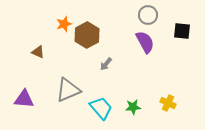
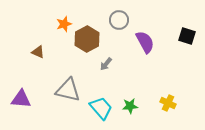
gray circle: moved 29 px left, 5 px down
black square: moved 5 px right, 5 px down; rotated 12 degrees clockwise
brown hexagon: moved 4 px down
gray triangle: rotated 36 degrees clockwise
purple triangle: moved 3 px left
green star: moved 3 px left, 1 px up
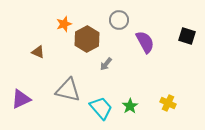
purple triangle: rotated 30 degrees counterclockwise
green star: rotated 28 degrees counterclockwise
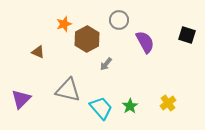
black square: moved 1 px up
purple triangle: rotated 20 degrees counterclockwise
yellow cross: rotated 28 degrees clockwise
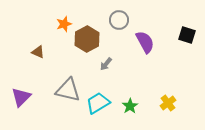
purple triangle: moved 2 px up
cyan trapezoid: moved 3 px left, 5 px up; rotated 80 degrees counterclockwise
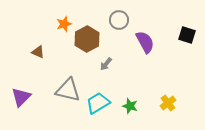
green star: rotated 21 degrees counterclockwise
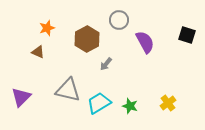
orange star: moved 17 px left, 4 px down
cyan trapezoid: moved 1 px right
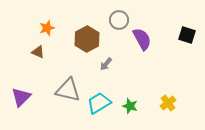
purple semicircle: moved 3 px left, 3 px up
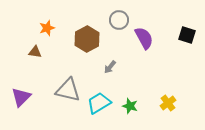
purple semicircle: moved 2 px right, 1 px up
brown triangle: moved 3 px left; rotated 16 degrees counterclockwise
gray arrow: moved 4 px right, 3 px down
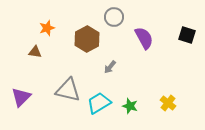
gray circle: moved 5 px left, 3 px up
yellow cross: rotated 14 degrees counterclockwise
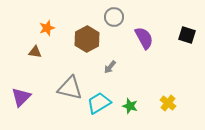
gray triangle: moved 2 px right, 2 px up
